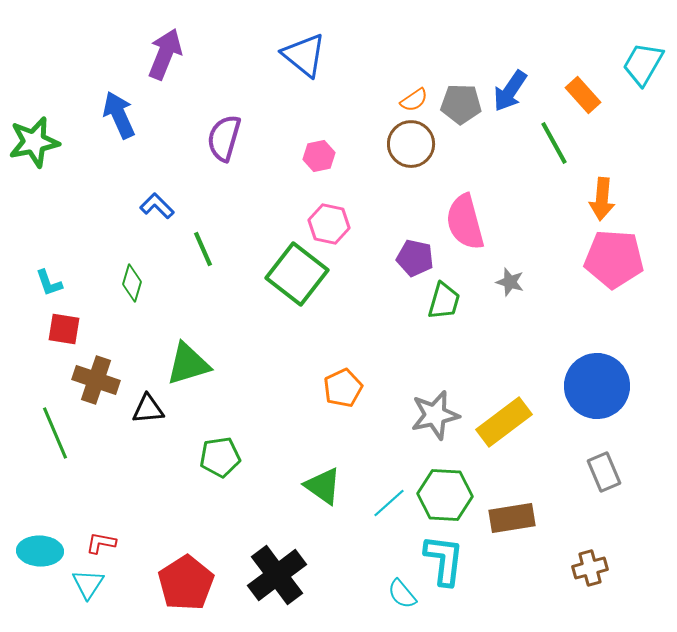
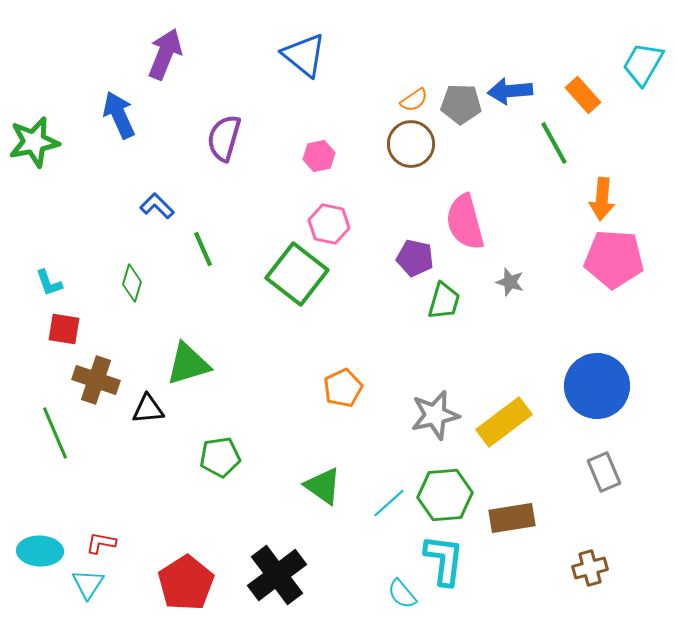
blue arrow at (510, 91): rotated 51 degrees clockwise
green hexagon at (445, 495): rotated 8 degrees counterclockwise
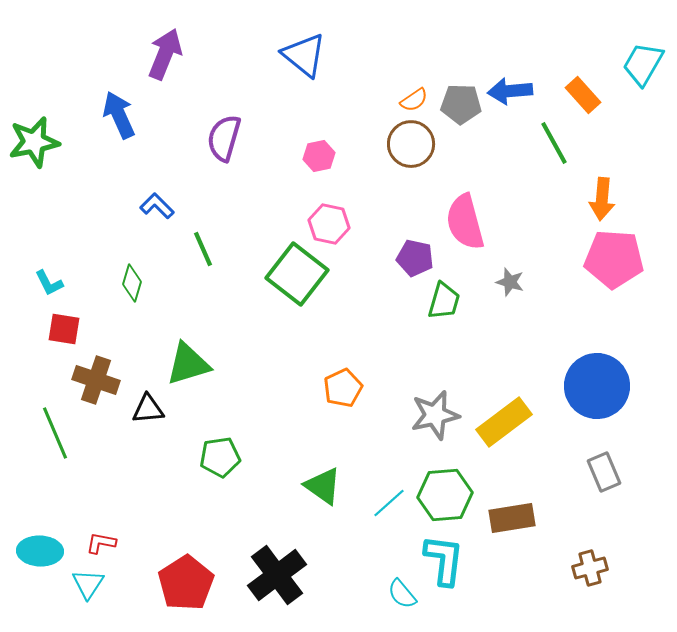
cyan L-shape at (49, 283): rotated 8 degrees counterclockwise
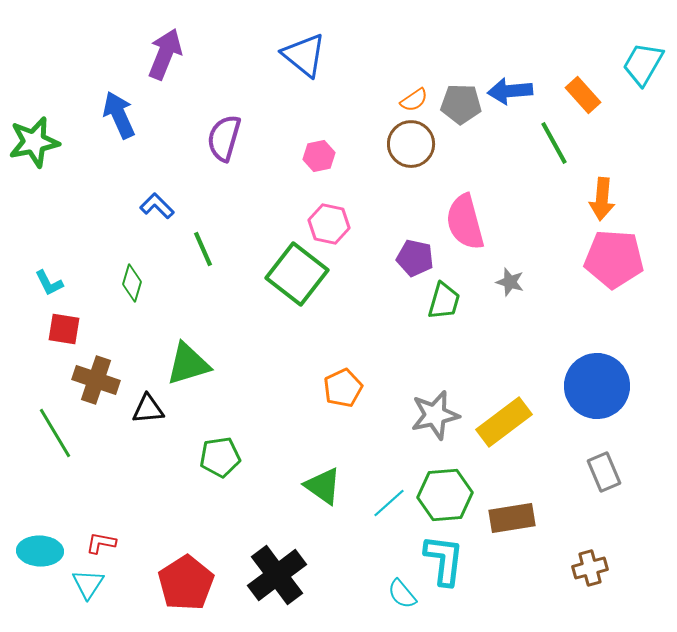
green line at (55, 433): rotated 8 degrees counterclockwise
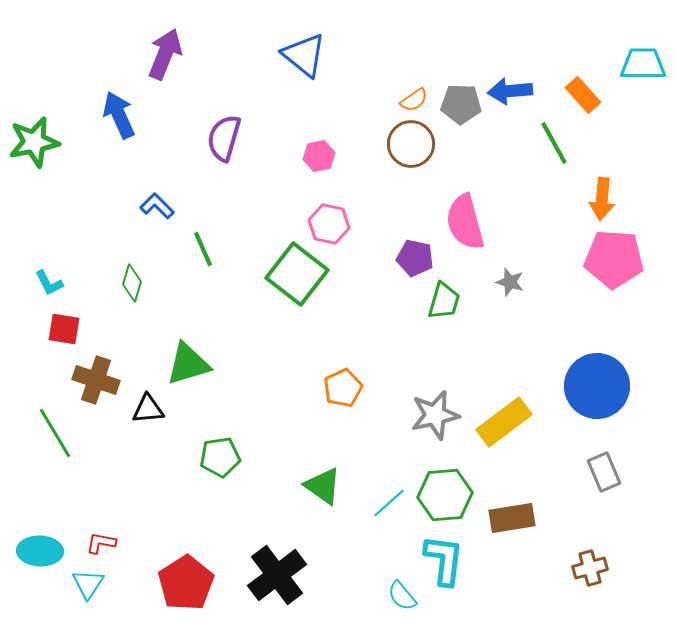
cyan trapezoid at (643, 64): rotated 60 degrees clockwise
cyan semicircle at (402, 594): moved 2 px down
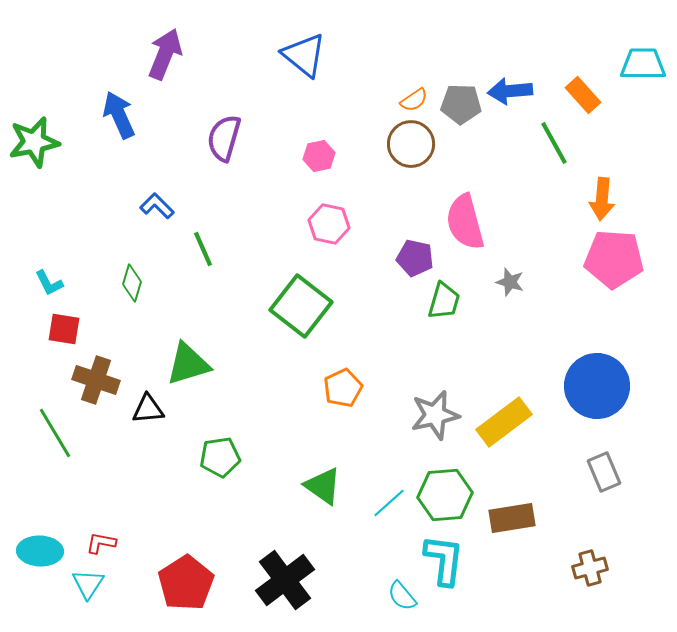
green square at (297, 274): moved 4 px right, 32 px down
black cross at (277, 575): moved 8 px right, 5 px down
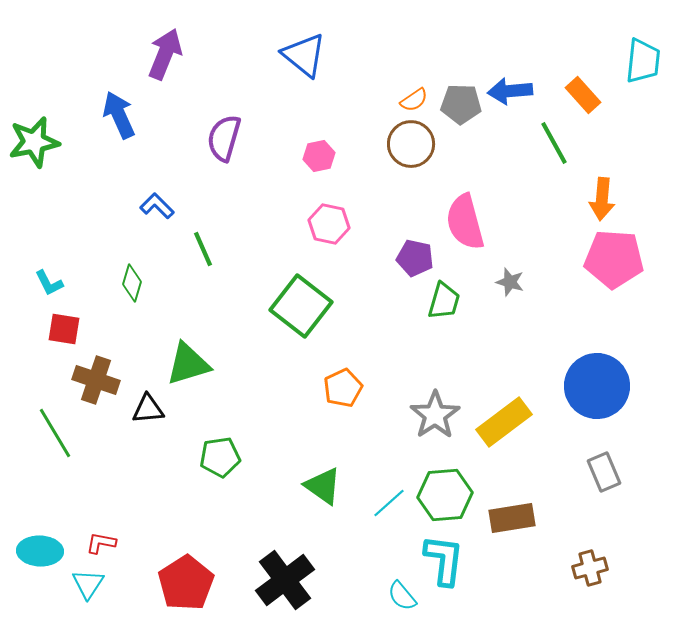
cyan trapezoid at (643, 64): moved 3 px up; rotated 96 degrees clockwise
gray star at (435, 415): rotated 21 degrees counterclockwise
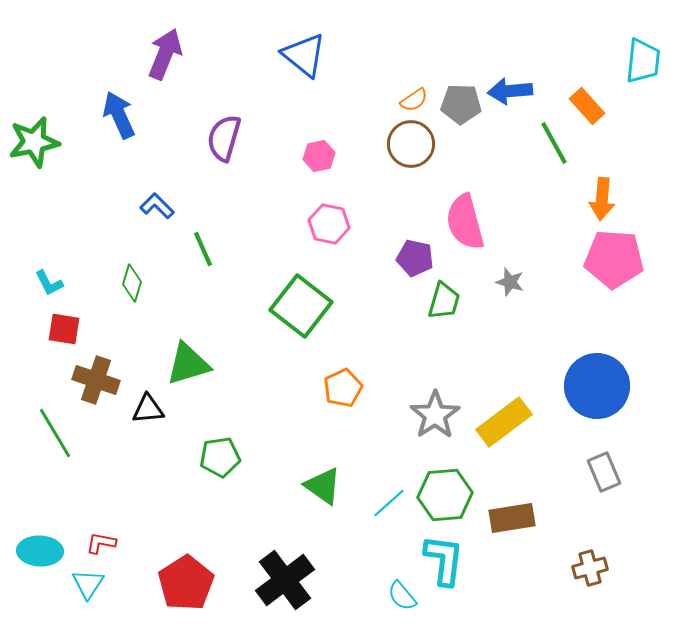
orange rectangle at (583, 95): moved 4 px right, 11 px down
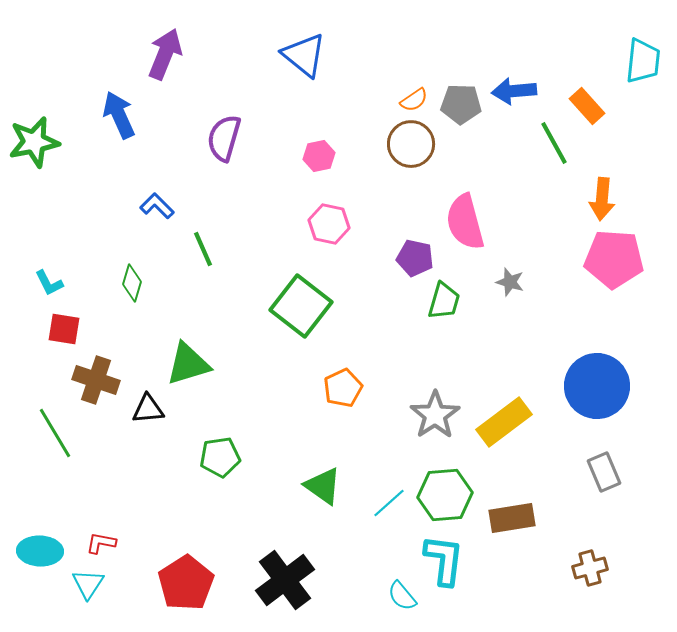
blue arrow at (510, 91): moved 4 px right
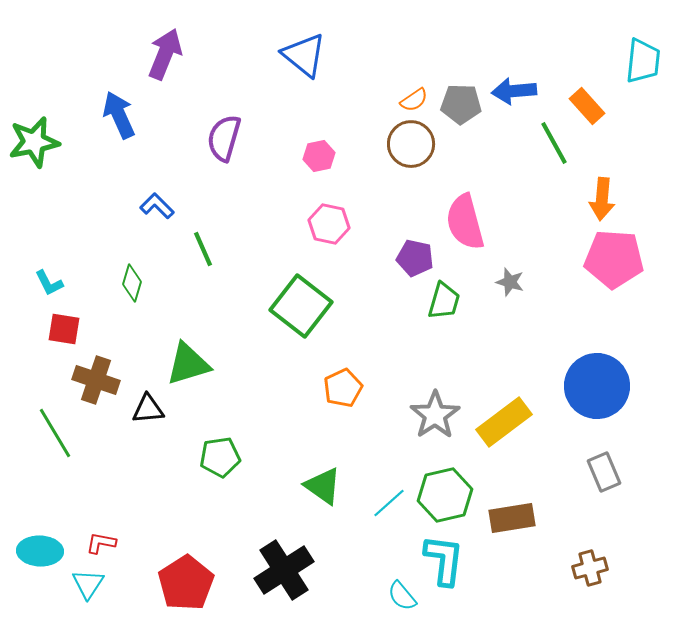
green hexagon at (445, 495): rotated 8 degrees counterclockwise
black cross at (285, 580): moved 1 px left, 10 px up; rotated 4 degrees clockwise
